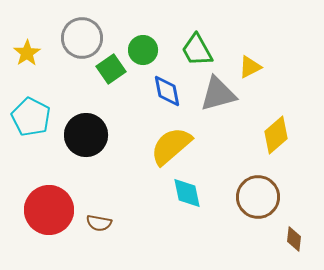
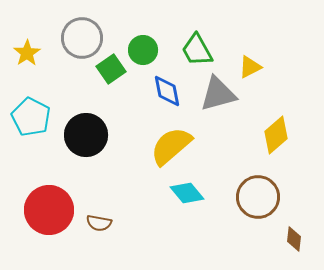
cyan diamond: rotated 28 degrees counterclockwise
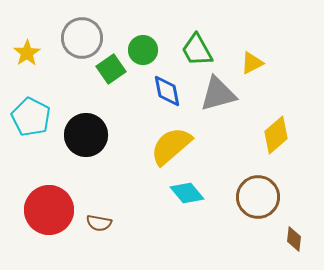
yellow triangle: moved 2 px right, 4 px up
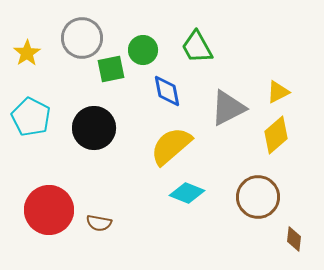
green trapezoid: moved 3 px up
yellow triangle: moved 26 px right, 29 px down
green square: rotated 24 degrees clockwise
gray triangle: moved 10 px right, 14 px down; rotated 12 degrees counterclockwise
black circle: moved 8 px right, 7 px up
cyan diamond: rotated 28 degrees counterclockwise
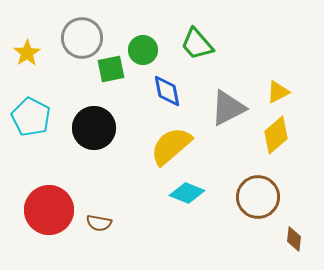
green trapezoid: moved 3 px up; rotated 12 degrees counterclockwise
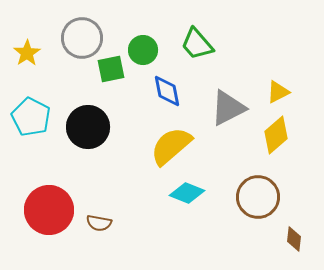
black circle: moved 6 px left, 1 px up
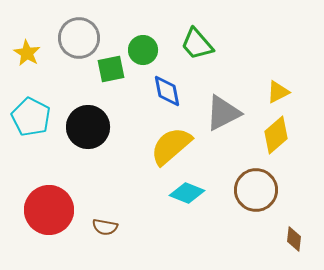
gray circle: moved 3 px left
yellow star: rotated 8 degrees counterclockwise
gray triangle: moved 5 px left, 5 px down
brown circle: moved 2 px left, 7 px up
brown semicircle: moved 6 px right, 4 px down
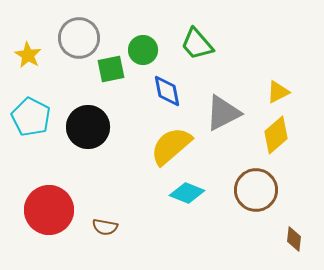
yellow star: moved 1 px right, 2 px down
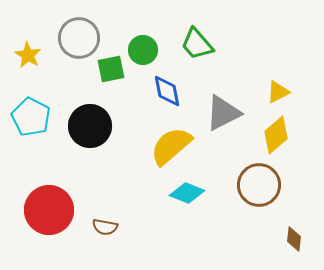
black circle: moved 2 px right, 1 px up
brown circle: moved 3 px right, 5 px up
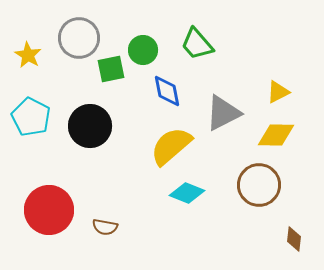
yellow diamond: rotated 42 degrees clockwise
